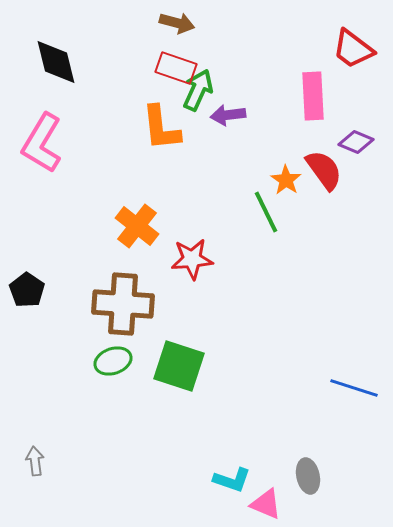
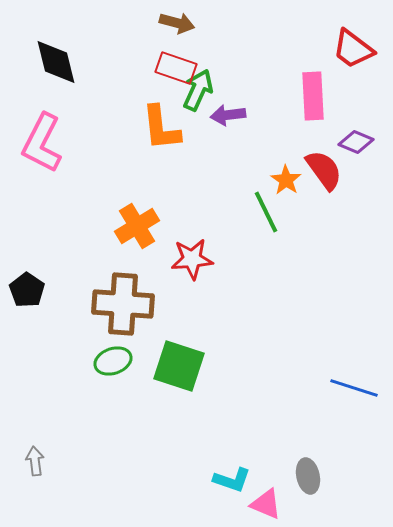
pink L-shape: rotated 4 degrees counterclockwise
orange cross: rotated 21 degrees clockwise
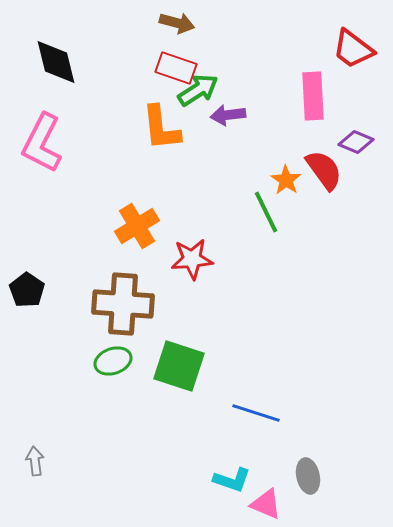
green arrow: rotated 33 degrees clockwise
blue line: moved 98 px left, 25 px down
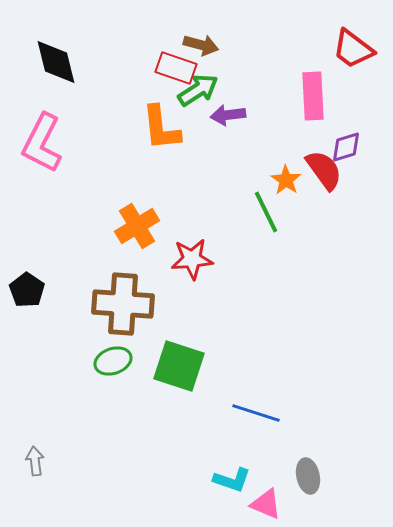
brown arrow: moved 24 px right, 22 px down
purple diamond: moved 10 px left, 5 px down; rotated 40 degrees counterclockwise
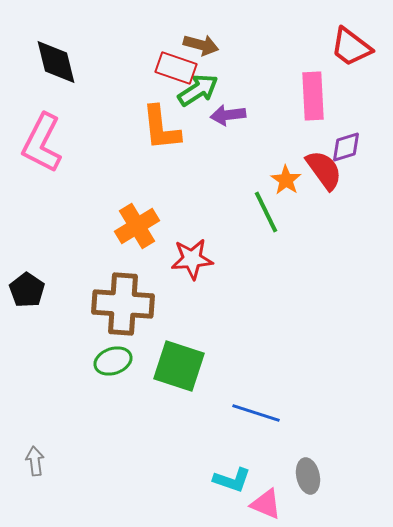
red trapezoid: moved 2 px left, 2 px up
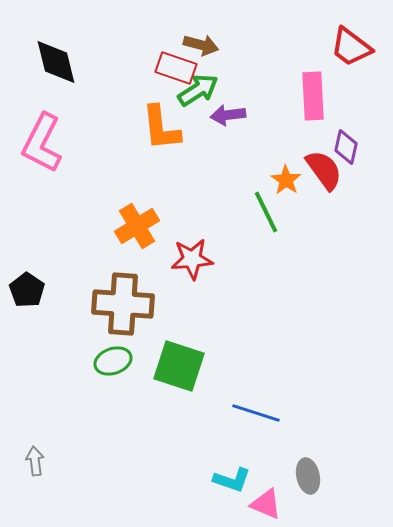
purple diamond: rotated 60 degrees counterclockwise
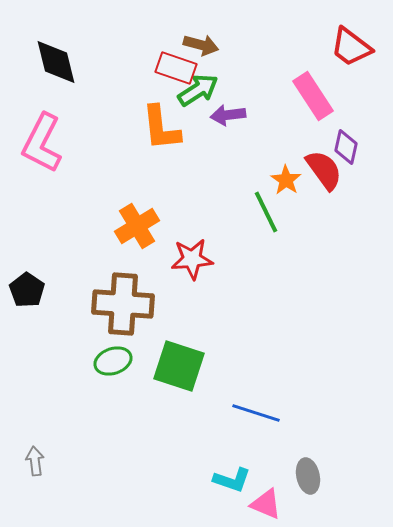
pink rectangle: rotated 30 degrees counterclockwise
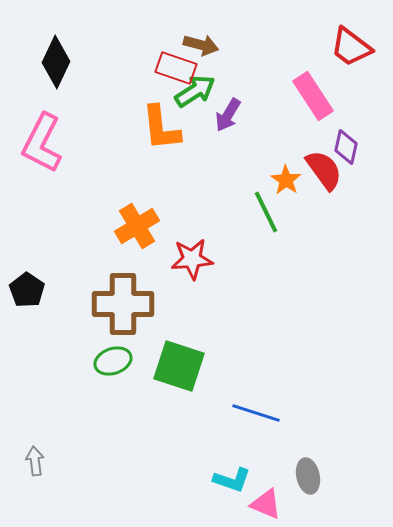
black diamond: rotated 39 degrees clockwise
green arrow: moved 3 px left, 1 px down
purple arrow: rotated 52 degrees counterclockwise
brown cross: rotated 4 degrees counterclockwise
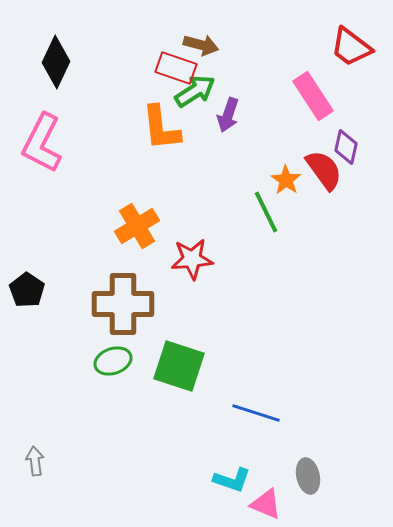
purple arrow: rotated 12 degrees counterclockwise
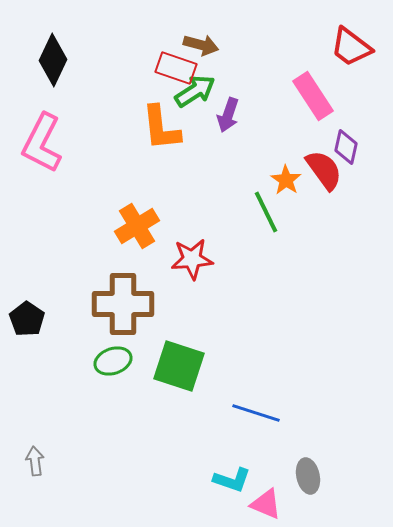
black diamond: moved 3 px left, 2 px up
black pentagon: moved 29 px down
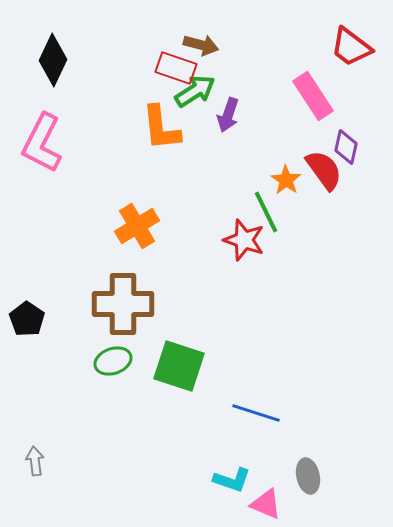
red star: moved 52 px right, 19 px up; rotated 24 degrees clockwise
